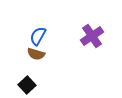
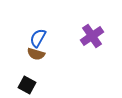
blue semicircle: moved 2 px down
black square: rotated 18 degrees counterclockwise
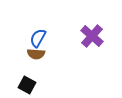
purple cross: rotated 15 degrees counterclockwise
brown semicircle: rotated 12 degrees counterclockwise
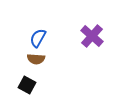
brown semicircle: moved 5 px down
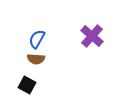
blue semicircle: moved 1 px left, 1 px down
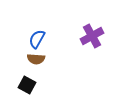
purple cross: rotated 20 degrees clockwise
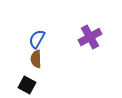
purple cross: moved 2 px left, 1 px down
brown semicircle: rotated 84 degrees clockwise
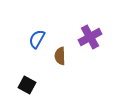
brown semicircle: moved 24 px right, 3 px up
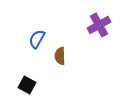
purple cross: moved 9 px right, 12 px up
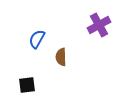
brown semicircle: moved 1 px right, 1 px down
black square: rotated 36 degrees counterclockwise
